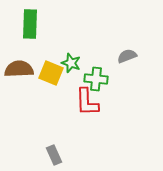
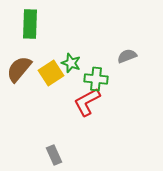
brown semicircle: rotated 48 degrees counterclockwise
yellow square: rotated 35 degrees clockwise
red L-shape: rotated 64 degrees clockwise
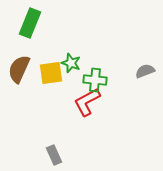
green rectangle: moved 1 px up; rotated 20 degrees clockwise
gray semicircle: moved 18 px right, 15 px down
brown semicircle: rotated 16 degrees counterclockwise
yellow square: rotated 25 degrees clockwise
green cross: moved 1 px left, 1 px down
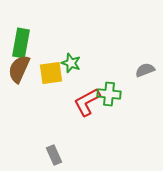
green rectangle: moved 9 px left, 20 px down; rotated 12 degrees counterclockwise
gray semicircle: moved 1 px up
green cross: moved 14 px right, 14 px down
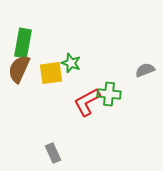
green rectangle: moved 2 px right
gray rectangle: moved 1 px left, 2 px up
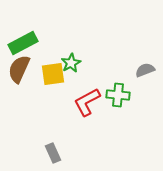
green rectangle: rotated 52 degrees clockwise
green star: rotated 24 degrees clockwise
yellow square: moved 2 px right, 1 px down
green cross: moved 9 px right, 1 px down
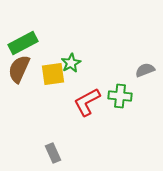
green cross: moved 2 px right, 1 px down
